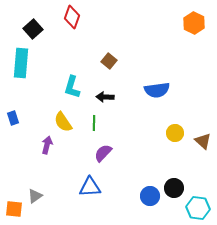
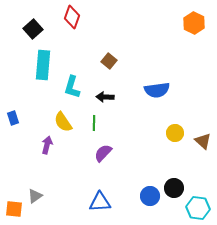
cyan rectangle: moved 22 px right, 2 px down
blue triangle: moved 10 px right, 15 px down
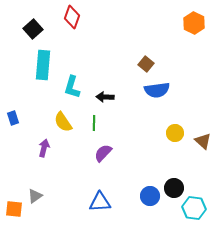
brown square: moved 37 px right, 3 px down
purple arrow: moved 3 px left, 3 px down
cyan hexagon: moved 4 px left
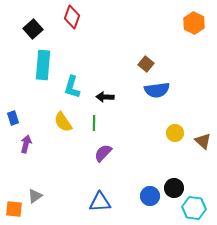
purple arrow: moved 18 px left, 4 px up
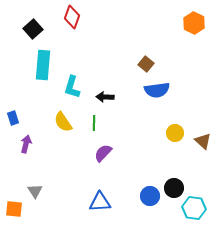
gray triangle: moved 5 px up; rotated 28 degrees counterclockwise
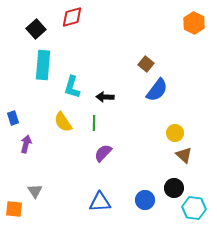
red diamond: rotated 55 degrees clockwise
black square: moved 3 px right
blue semicircle: rotated 45 degrees counterclockwise
brown triangle: moved 19 px left, 14 px down
blue circle: moved 5 px left, 4 px down
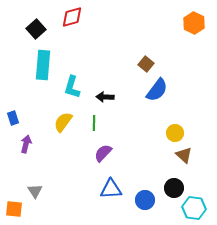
yellow semicircle: rotated 70 degrees clockwise
blue triangle: moved 11 px right, 13 px up
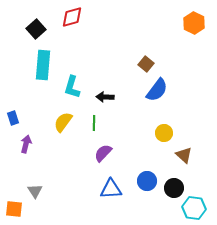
yellow circle: moved 11 px left
blue circle: moved 2 px right, 19 px up
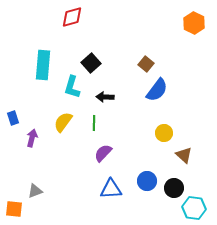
black square: moved 55 px right, 34 px down
purple arrow: moved 6 px right, 6 px up
gray triangle: rotated 42 degrees clockwise
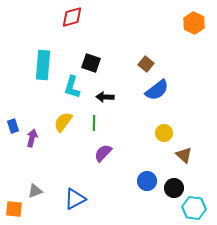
black square: rotated 30 degrees counterclockwise
blue semicircle: rotated 15 degrees clockwise
blue rectangle: moved 8 px down
blue triangle: moved 36 px left, 10 px down; rotated 25 degrees counterclockwise
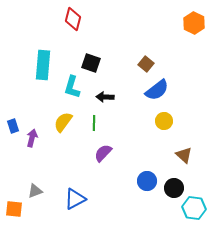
red diamond: moved 1 px right, 2 px down; rotated 60 degrees counterclockwise
yellow circle: moved 12 px up
